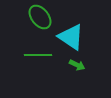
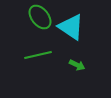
cyan triangle: moved 10 px up
green line: rotated 12 degrees counterclockwise
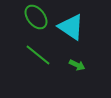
green ellipse: moved 4 px left
green line: rotated 52 degrees clockwise
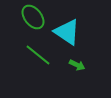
green ellipse: moved 3 px left
cyan triangle: moved 4 px left, 5 px down
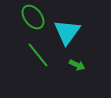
cyan triangle: rotated 32 degrees clockwise
green line: rotated 12 degrees clockwise
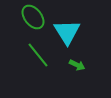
cyan triangle: rotated 8 degrees counterclockwise
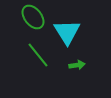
green arrow: rotated 35 degrees counterclockwise
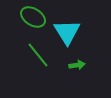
green ellipse: rotated 20 degrees counterclockwise
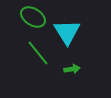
green line: moved 2 px up
green arrow: moved 5 px left, 4 px down
